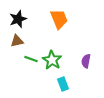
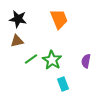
black star: rotated 30 degrees clockwise
green line: rotated 56 degrees counterclockwise
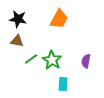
orange trapezoid: rotated 50 degrees clockwise
brown triangle: rotated 24 degrees clockwise
cyan rectangle: rotated 24 degrees clockwise
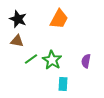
black star: rotated 12 degrees clockwise
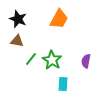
green line: rotated 16 degrees counterclockwise
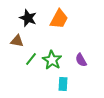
black star: moved 10 px right, 1 px up
purple semicircle: moved 5 px left, 1 px up; rotated 40 degrees counterclockwise
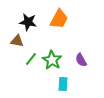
black star: moved 4 px down; rotated 12 degrees counterclockwise
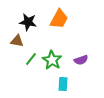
purple semicircle: rotated 80 degrees counterclockwise
